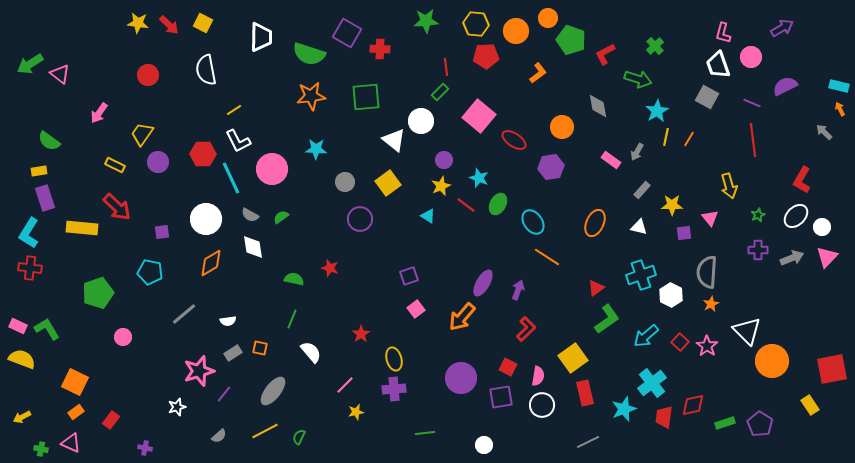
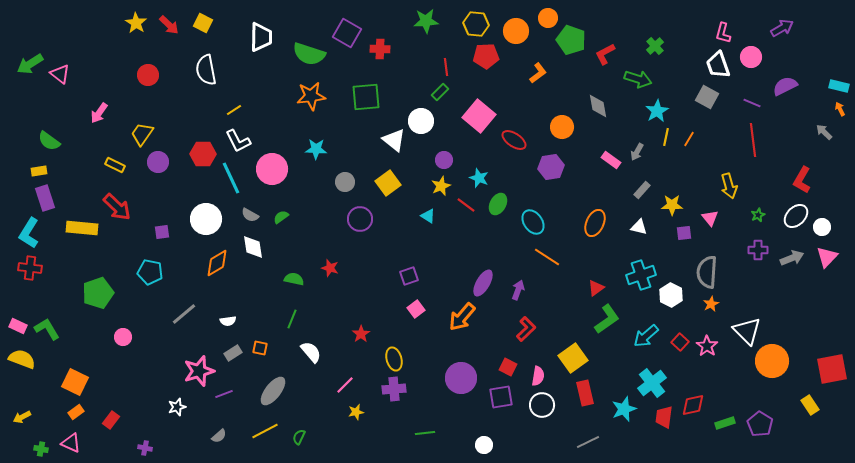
yellow star at (138, 23): moved 2 px left; rotated 25 degrees clockwise
orange diamond at (211, 263): moved 6 px right
purple line at (224, 394): rotated 30 degrees clockwise
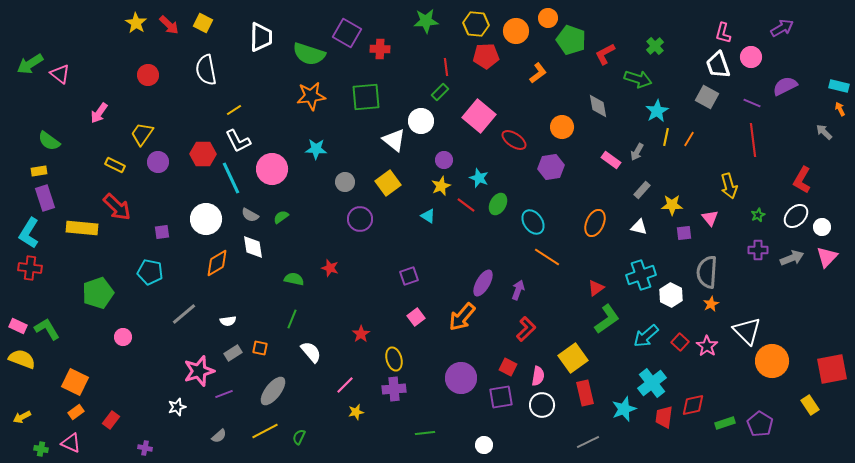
pink square at (416, 309): moved 8 px down
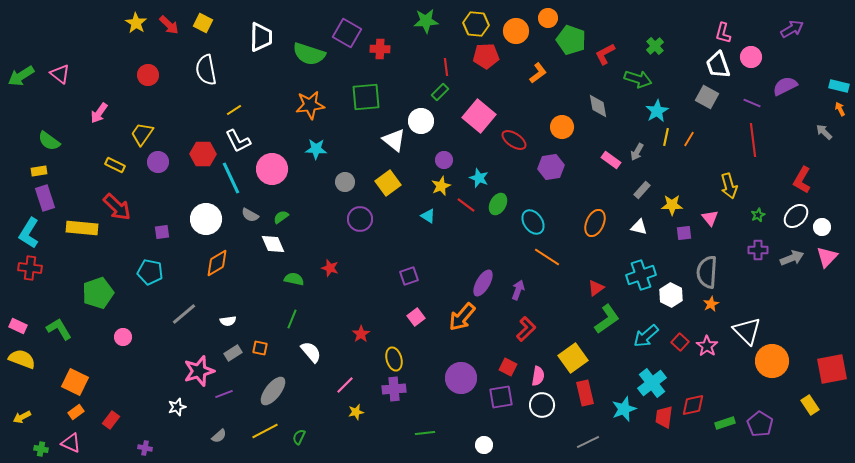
purple arrow at (782, 28): moved 10 px right, 1 px down
green arrow at (30, 64): moved 9 px left, 12 px down
orange star at (311, 96): moved 1 px left, 9 px down
white diamond at (253, 247): moved 20 px right, 3 px up; rotated 15 degrees counterclockwise
green L-shape at (47, 329): moved 12 px right
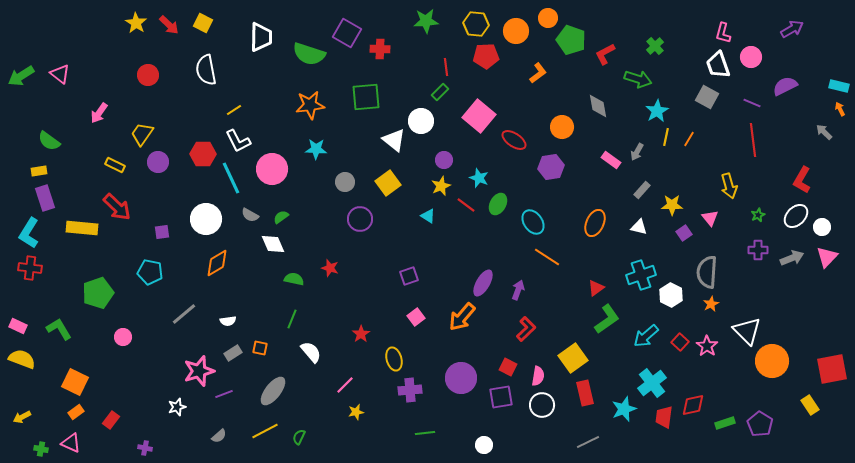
purple square at (684, 233): rotated 28 degrees counterclockwise
purple cross at (394, 389): moved 16 px right, 1 px down
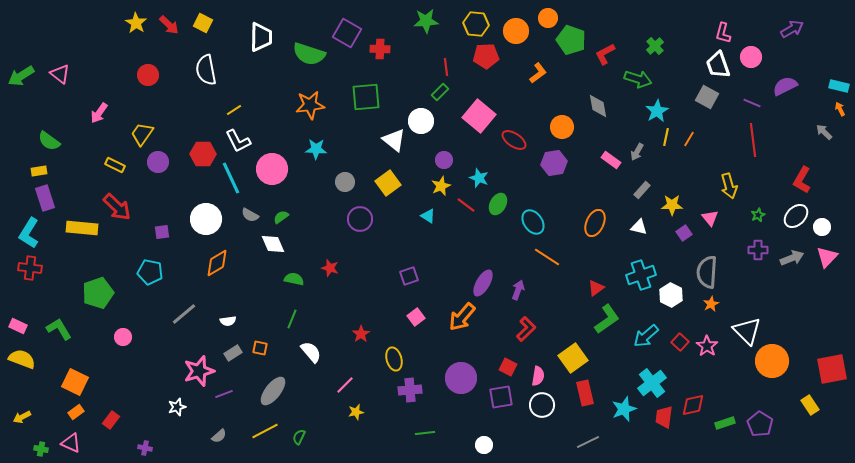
purple hexagon at (551, 167): moved 3 px right, 4 px up
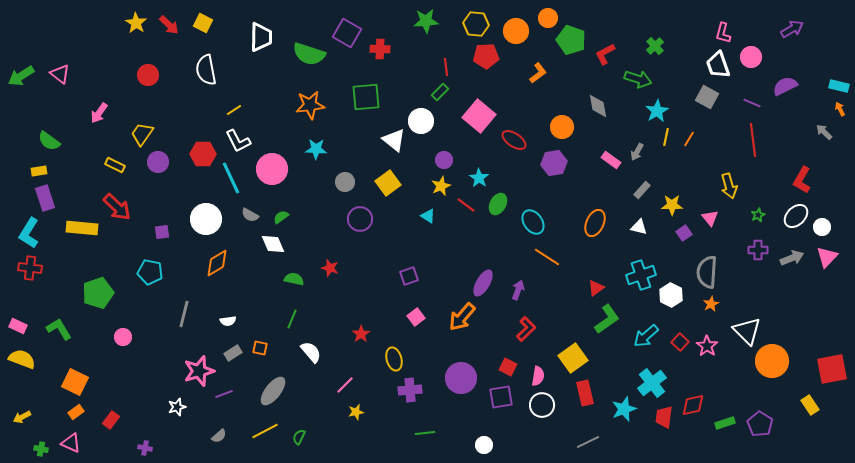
cyan star at (479, 178): rotated 12 degrees clockwise
gray line at (184, 314): rotated 36 degrees counterclockwise
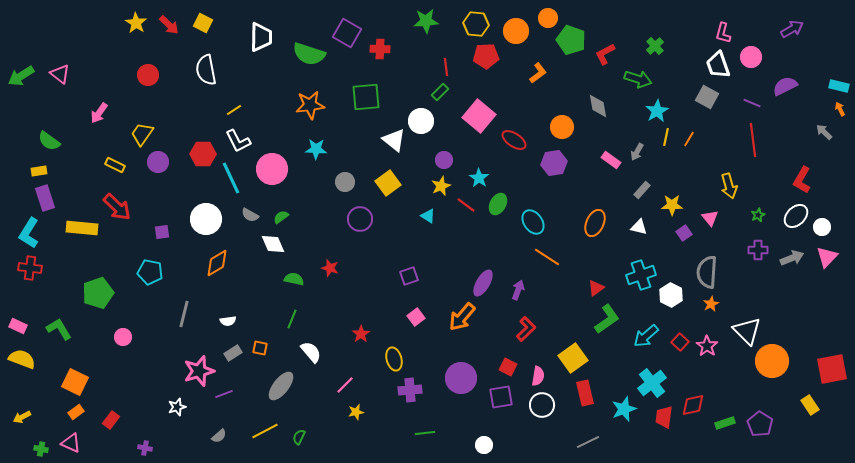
gray ellipse at (273, 391): moved 8 px right, 5 px up
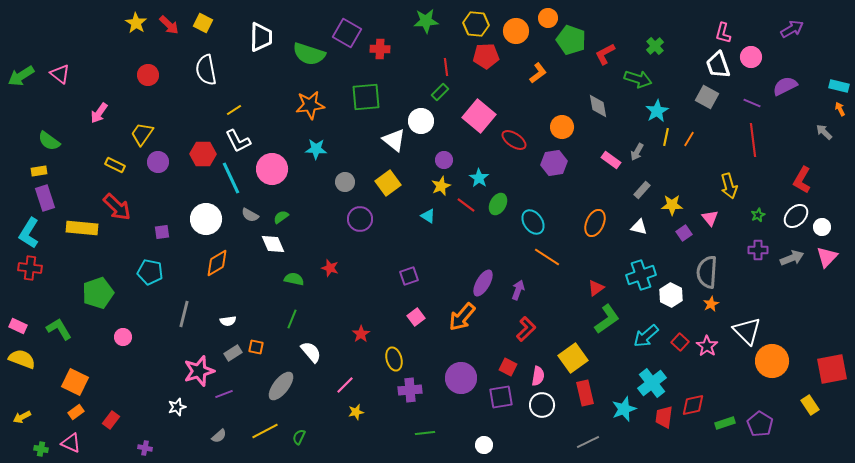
orange square at (260, 348): moved 4 px left, 1 px up
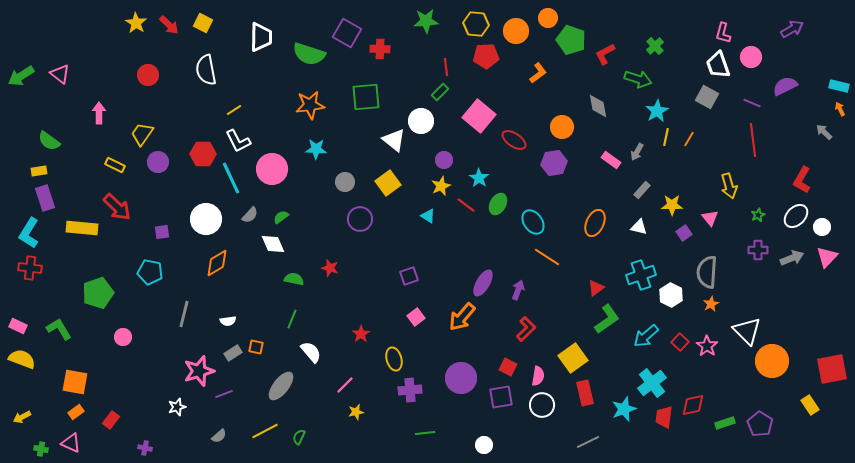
pink arrow at (99, 113): rotated 145 degrees clockwise
gray semicircle at (250, 215): rotated 78 degrees counterclockwise
orange square at (75, 382): rotated 16 degrees counterclockwise
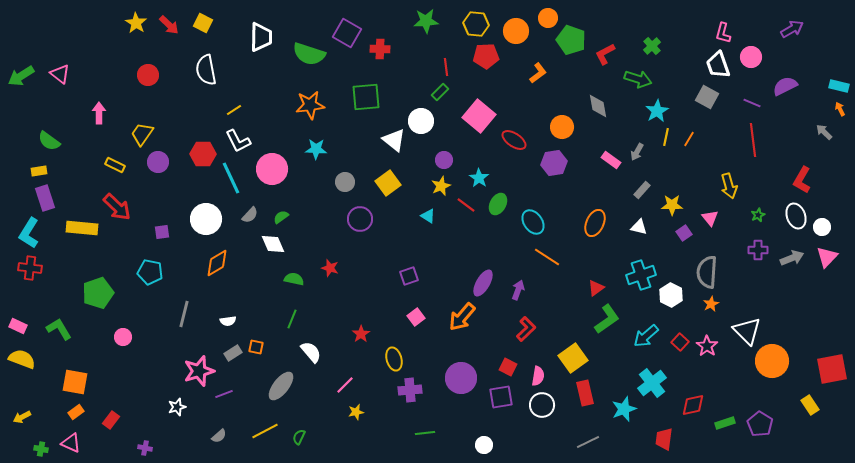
green cross at (655, 46): moved 3 px left
white ellipse at (796, 216): rotated 65 degrees counterclockwise
red trapezoid at (664, 417): moved 22 px down
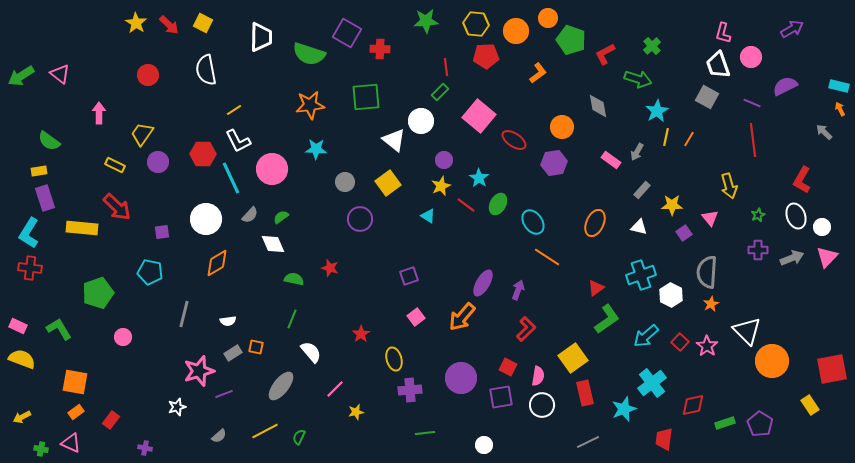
pink line at (345, 385): moved 10 px left, 4 px down
